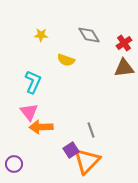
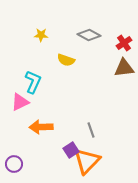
gray diamond: rotated 30 degrees counterclockwise
pink triangle: moved 9 px left, 10 px up; rotated 42 degrees clockwise
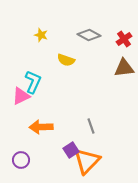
yellow star: rotated 16 degrees clockwise
red cross: moved 4 px up
pink triangle: moved 1 px right, 6 px up
gray line: moved 4 px up
purple circle: moved 7 px right, 4 px up
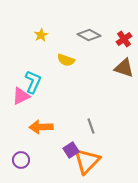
yellow star: rotated 24 degrees clockwise
brown triangle: rotated 25 degrees clockwise
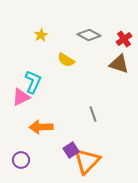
yellow semicircle: rotated 12 degrees clockwise
brown triangle: moved 5 px left, 4 px up
pink triangle: moved 1 px down
gray line: moved 2 px right, 12 px up
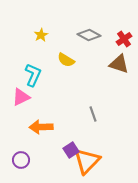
cyan L-shape: moved 7 px up
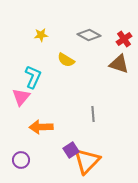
yellow star: rotated 24 degrees clockwise
cyan L-shape: moved 2 px down
pink triangle: rotated 24 degrees counterclockwise
gray line: rotated 14 degrees clockwise
